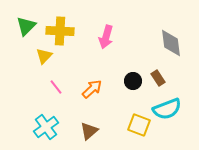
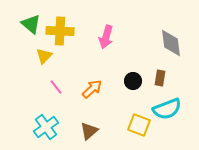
green triangle: moved 5 px right, 2 px up; rotated 35 degrees counterclockwise
brown rectangle: moved 2 px right; rotated 42 degrees clockwise
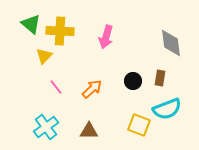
brown triangle: rotated 42 degrees clockwise
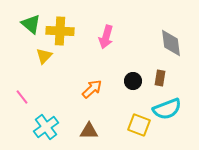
pink line: moved 34 px left, 10 px down
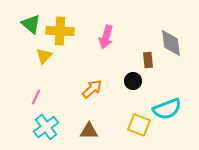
brown rectangle: moved 12 px left, 18 px up; rotated 14 degrees counterclockwise
pink line: moved 14 px right; rotated 63 degrees clockwise
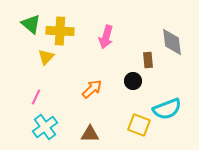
gray diamond: moved 1 px right, 1 px up
yellow triangle: moved 2 px right, 1 px down
cyan cross: moved 1 px left
brown triangle: moved 1 px right, 3 px down
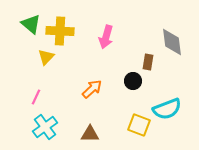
brown rectangle: moved 2 px down; rotated 14 degrees clockwise
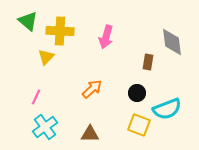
green triangle: moved 3 px left, 3 px up
black circle: moved 4 px right, 12 px down
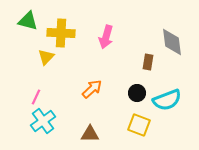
green triangle: rotated 25 degrees counterclockwise
yellow cross: moved 1 px right, 2 px down
cyan semicircle: moved 9 px up
cyan cross: moved 2 px left, 6 px up
